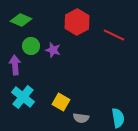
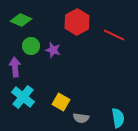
purple arrow: moved 2 px down
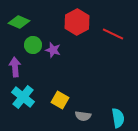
green diamond: moved 2 px left, 2 px down
red line: moved 1 px left, 1 px up
green circle: moved 2 px right, 1 px up
yellow square: moved 1 px left, 2 px up
gray semicircle: moved 2 px right, 2 px up
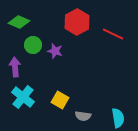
purple star: moved 2 px right, 1 px down
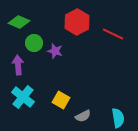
green circle: moved 1 px right, 2 px up
purple arrow: moved 3 px right, 2 px up
yellow square: moved 1 px right
gray semicircle: rotated 35 degrees counterclockwise
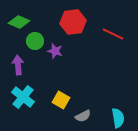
red hexagon: moved 4 px left; rotated 20 degrees clockwise
green circle: moved 1 px right, 2 px up
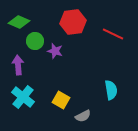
cyan semicircle: moved 7 px left, 28 px up
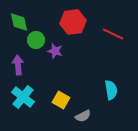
green diamond: rotated 55 degrees clockwise
green circle: moved 1 px right, 1 px up
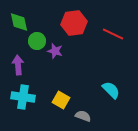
red hexagon: moved 1 px right, 1 px down
green circle: moved 1 px right, 1 px down
cyan semicircle: rotated 36 degrees counterclockwise
cyan cross: rotated 30 degrees counterclockwise
gray semicircle: rotated 133 degrees counterclockwise
